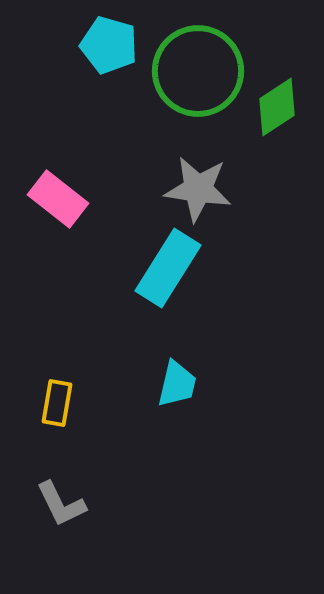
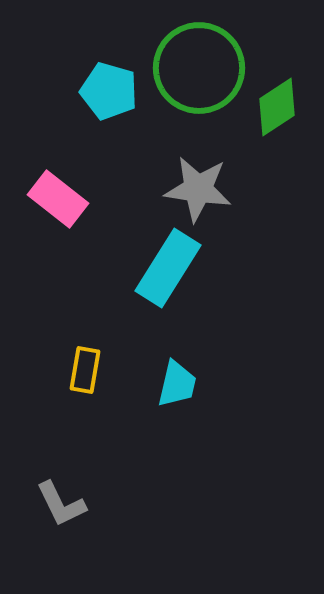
cyan pentagon: moved 46 px down
green circle: moved 1 px right, 3 px up
yellow rectangle: moved 28 px right, 33 px up
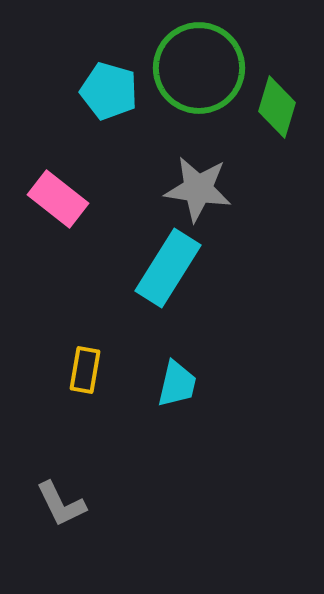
green diamond: rotated 40 degrees counterclockwise
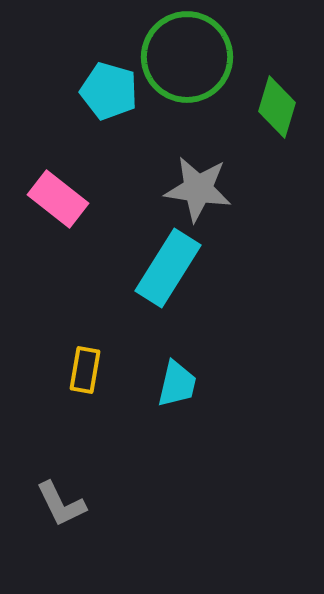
green circle: moved 12 px left, 11 px up
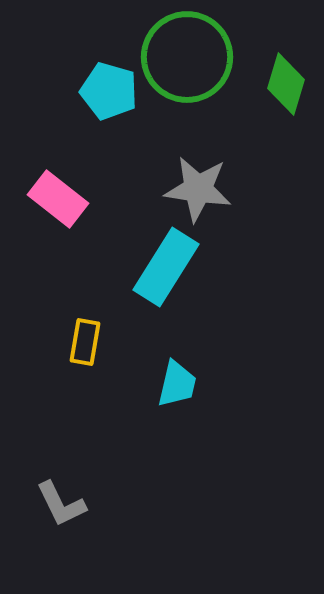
green diamond: moved 9 px right, 23 px up
cyan rectangle: moved 2 px left, 1 px up
yellow rectangle: moved 28 px up
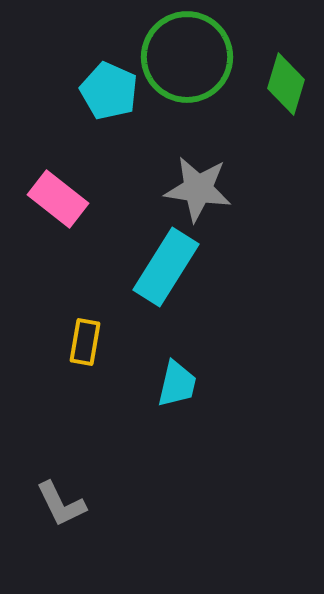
cyan pentagon: rotated 8 degrees clockwise
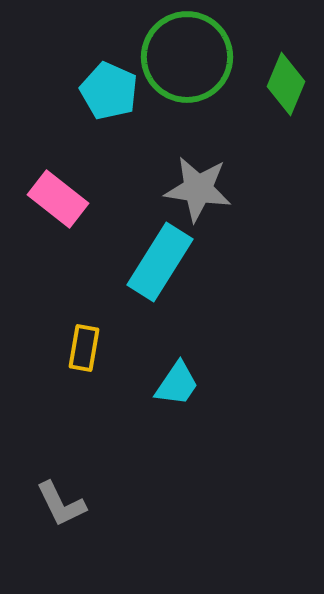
green diamond: rotated 6 degrees clockwise
cyan rectangle: moved 6 px left, 5 px up
yellow rectangle: moved 1 px left, 6 px down
cyan trapezoid: rotated 21 degrees clockwise
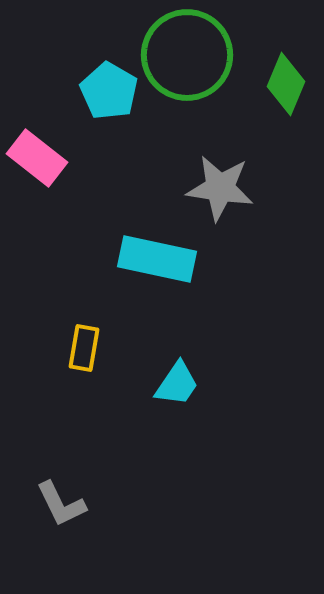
green circle: moved 2 px up
cyan pentagon: rotated 6 degrees clockwise
gray star: moved 22 px right, 1 px up
pink rectangle: moved 21 px left, 41 px up
cyan rectangle: moved 3 px left, 3 px up; rotated 70 degrees clockwise
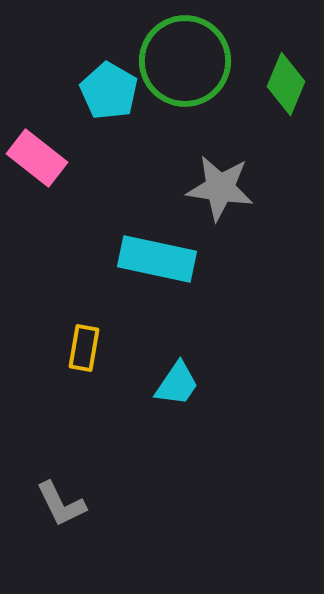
green circle: moved 2 px left, 6 px down
